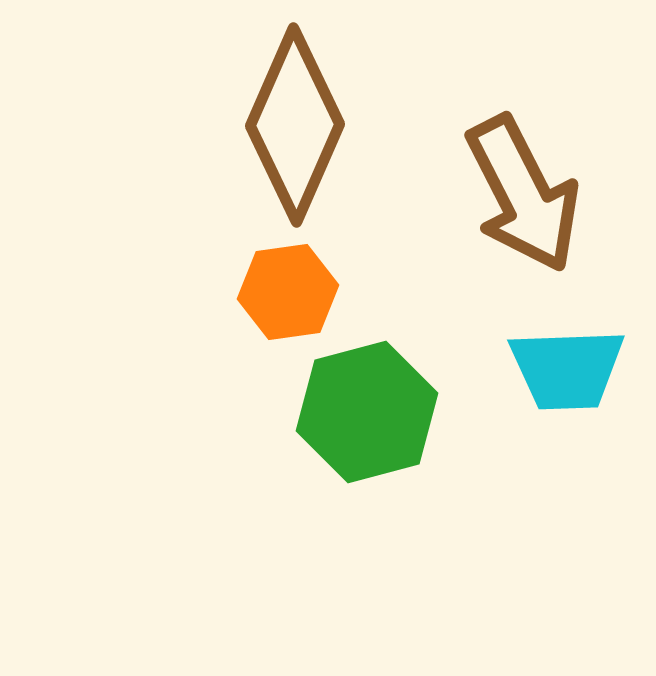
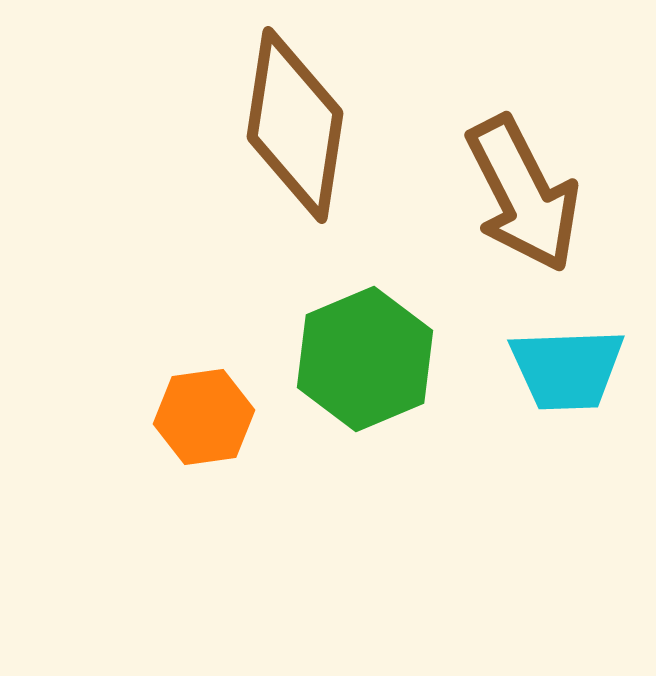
brown diamond: rotated 15 degrees counterclockwise
orange hexagon: moved 84 px left, 125 px down
green hexagon: moved 2 px left, 53 px up; rotated 8 degrees counterclockwise
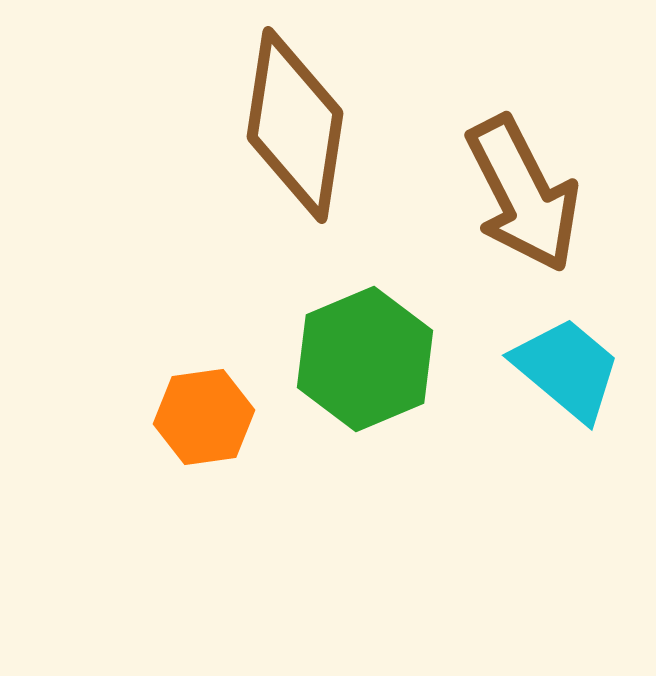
cyan trapezoid: rotated 138 degrees counterclockwise
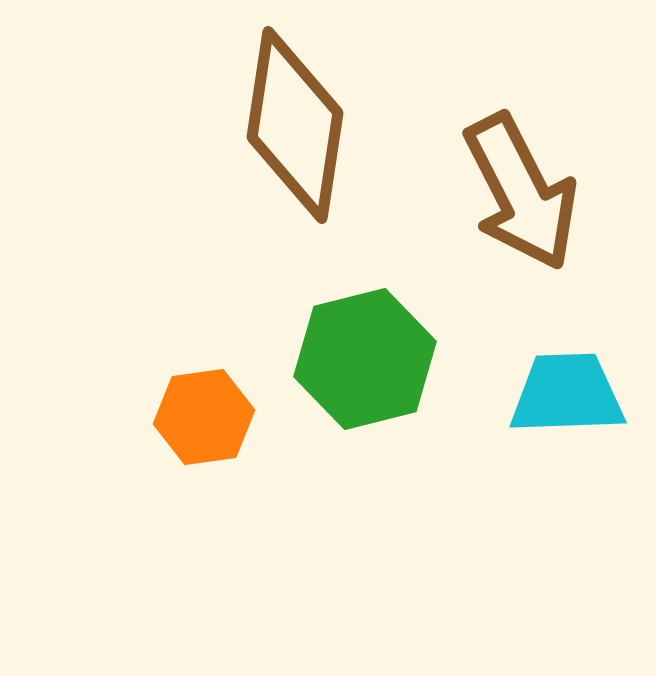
brown arrow: moved 2 px left, 2 px up
green hexagon: rotated 9 degrees clockwise
cyan trapezoid: moved 25 px down; rotated 42 degrees counterclockwise
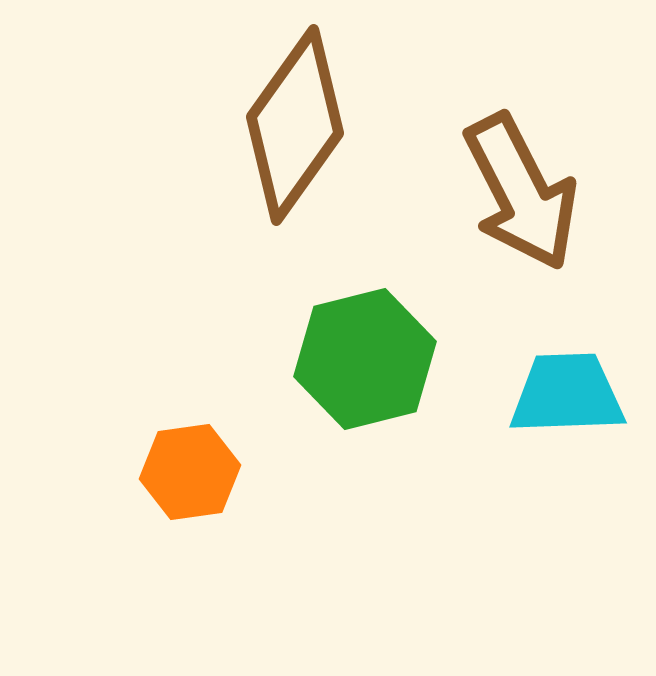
brown diamond: rotated 27 degrees clockwise
orange hexagon: moved 14 px left, 55 px down
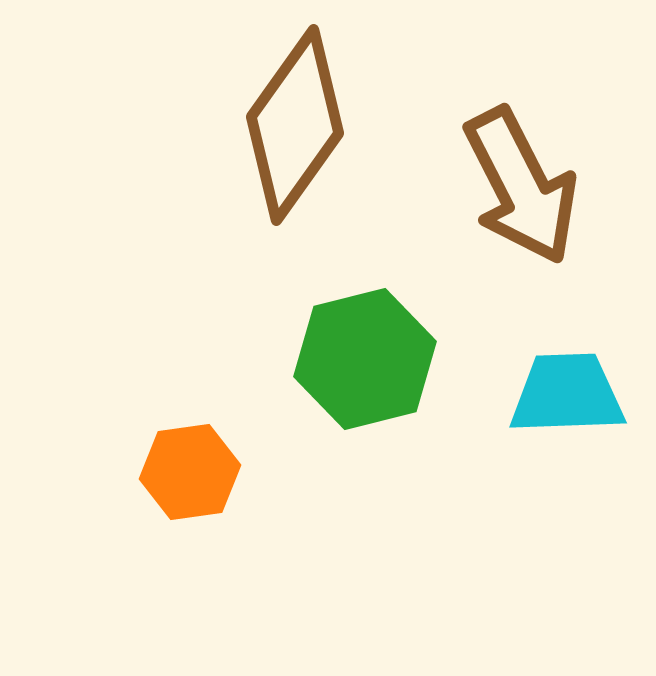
brown arrow: moved 6 px up
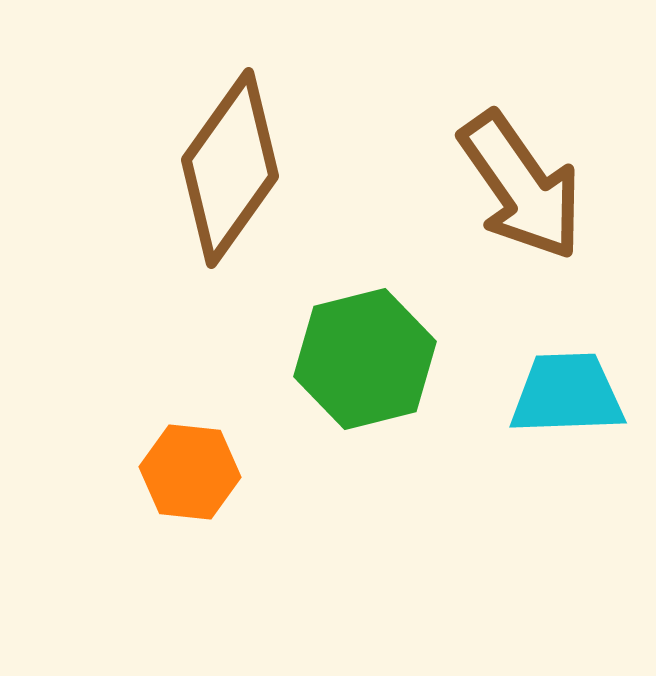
brown diamond: moved 65 px left, 43 px down
brown arrow: rotated 8 degrees counterclockwise
orange hexagon: rotated 14 degrees clockwise
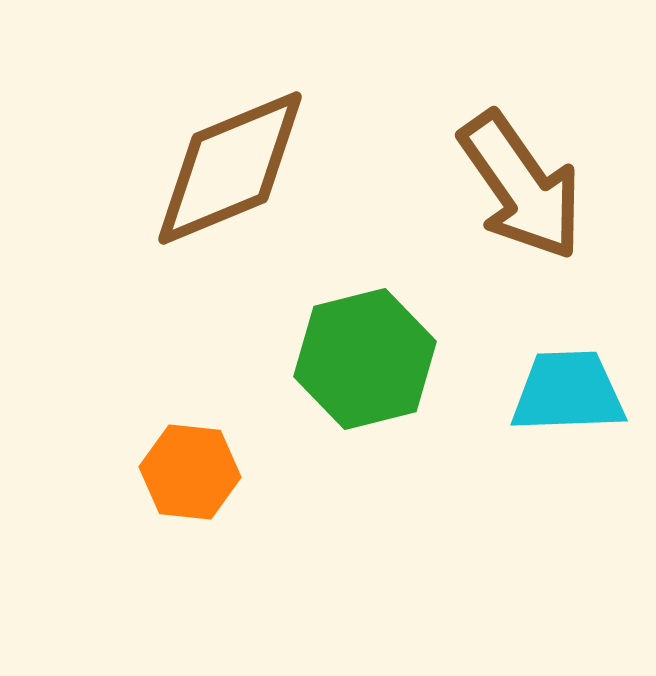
brown diamond: rotated 32 degrees clockwise
cyan trapezoid: moved 1 px right, 2 px up
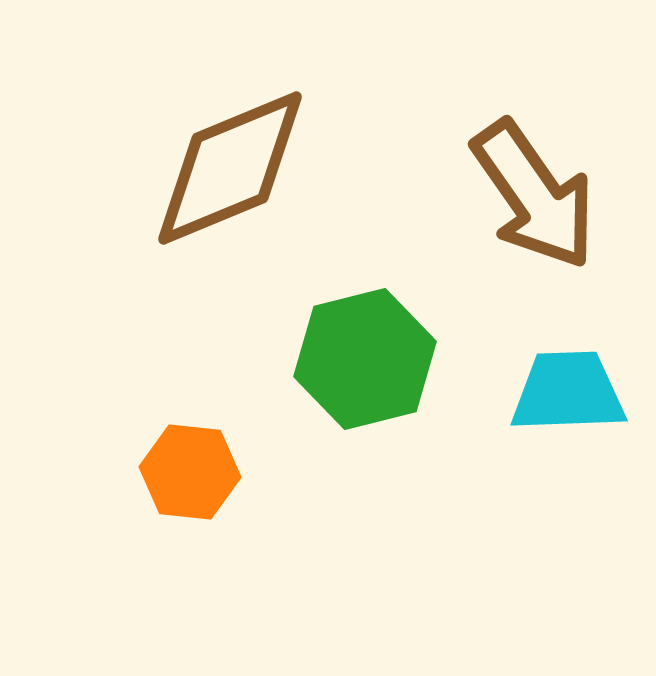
brown arrow: moved 13 px right, 9 px down
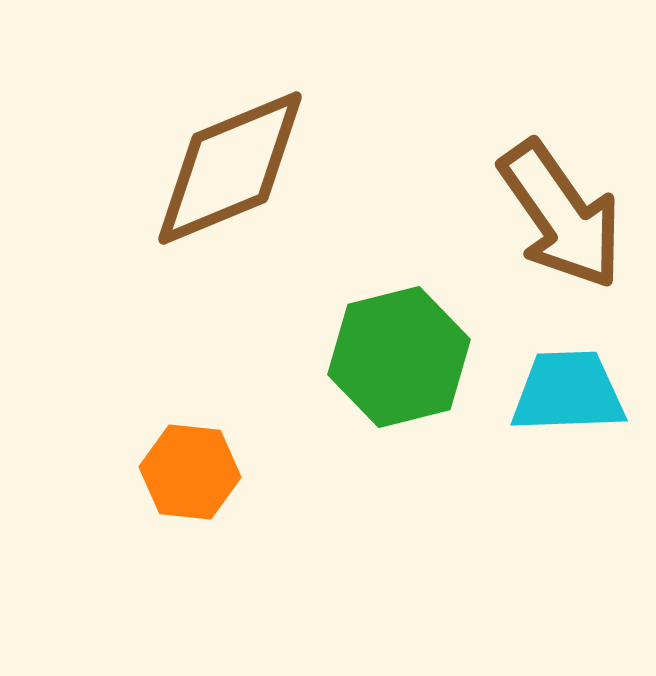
brown arrow: moved 27 px right, 20 px down
green hexagon: moved 34 px right, 2 px up
